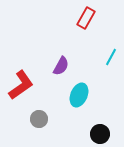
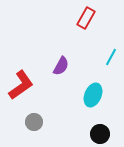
cyan ellipse: moved 14 px right
gray circle: moved 5 px left, 3 px down
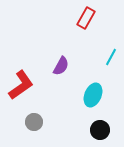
black circle: moved 4 px up
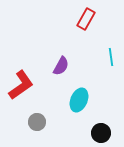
red rectangle: moved 1 px down
cyan line: rotated 36 degrees counterclockwise
cyan ellipse: moved 14 px left, 5 px down
gray circle: moved 3 px right
black circle: moved 1 px right, 3 px down
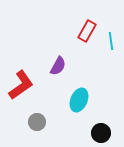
red rectangle: moved 1 px right, 12 px down
cyan line: moved 16 px up
purple semicircle: moved 3 px left
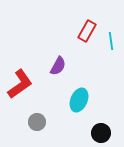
red L-shape: moved 1 px left, 1 px up
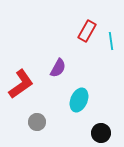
purple semicircle: moved 2 px down
red L-shape: moved 1 px right
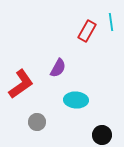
cyan line: moved 19 px up
cyan ellipse: moved 3 px left; rotated 70 degrees clockwise
black circle: moved 1 px right, 2 px down
